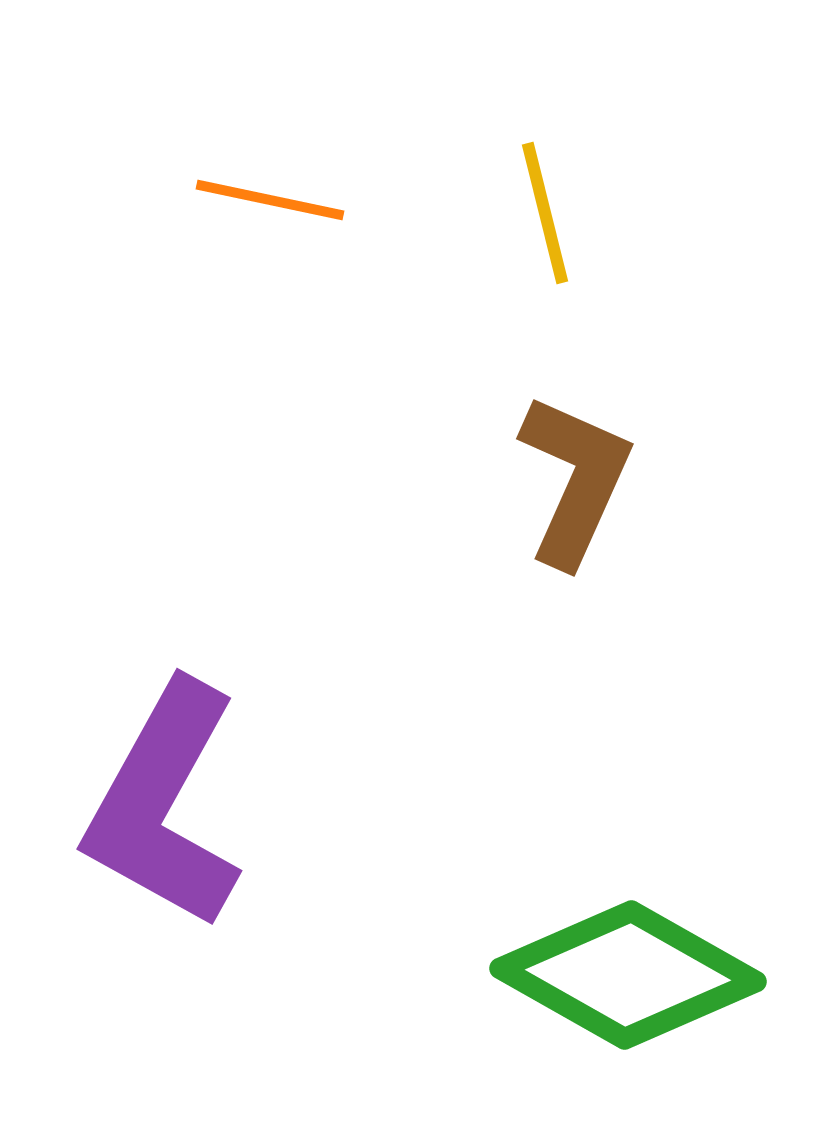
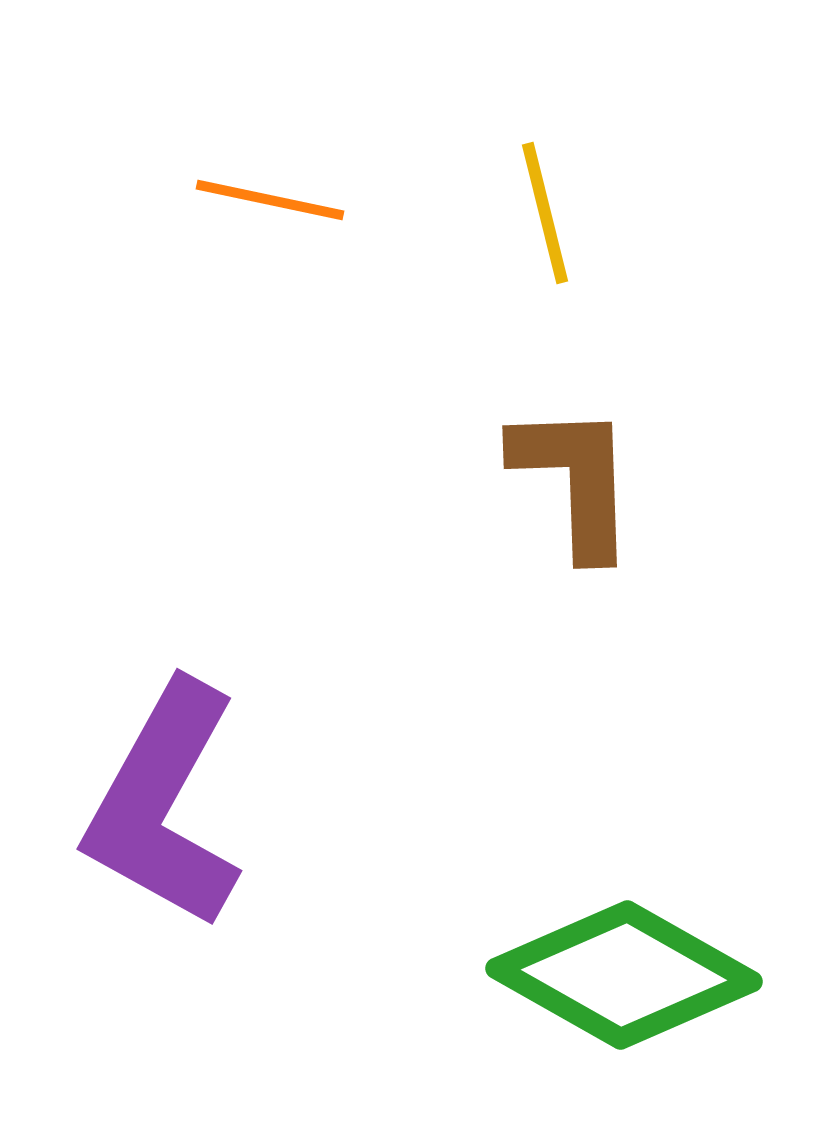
brown L-shape: rotated 26 degrees counterclockwise
green diamond: moved 4 px left
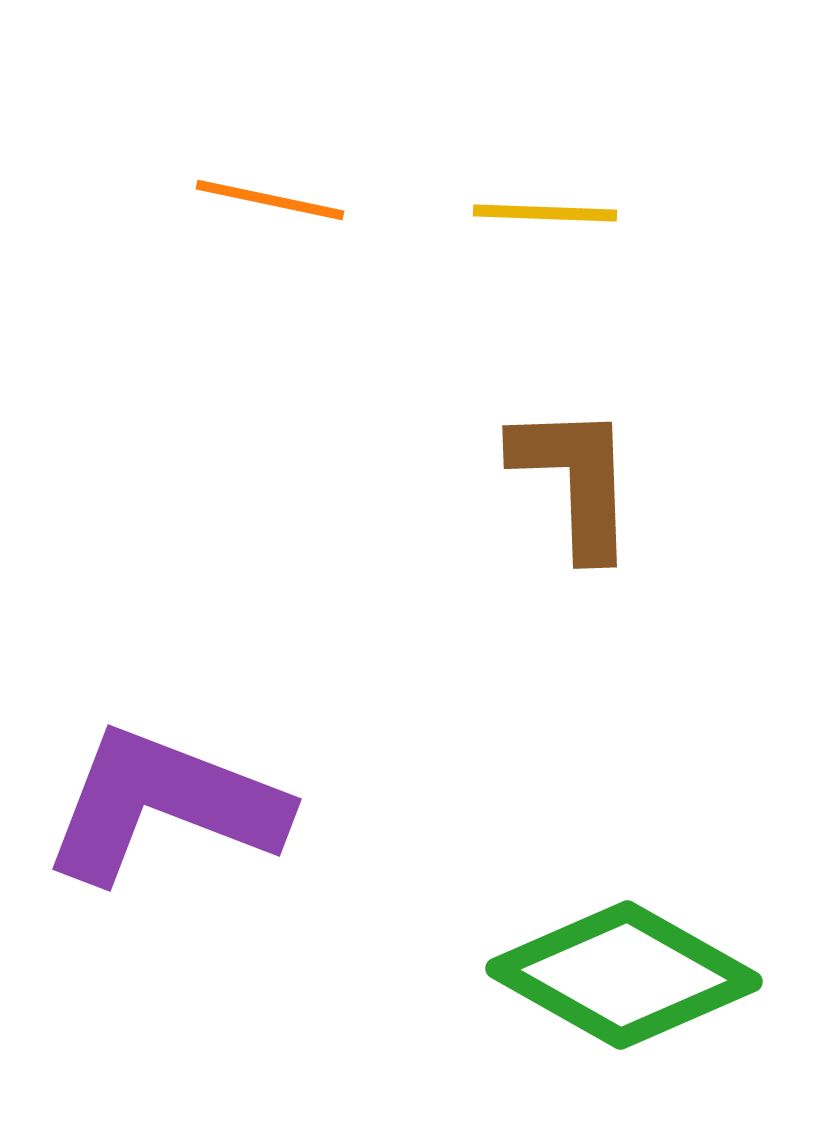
yellow line: rotated 74 degrees counterclockwise
purple L-shape: rotated 82 degrees clockwise
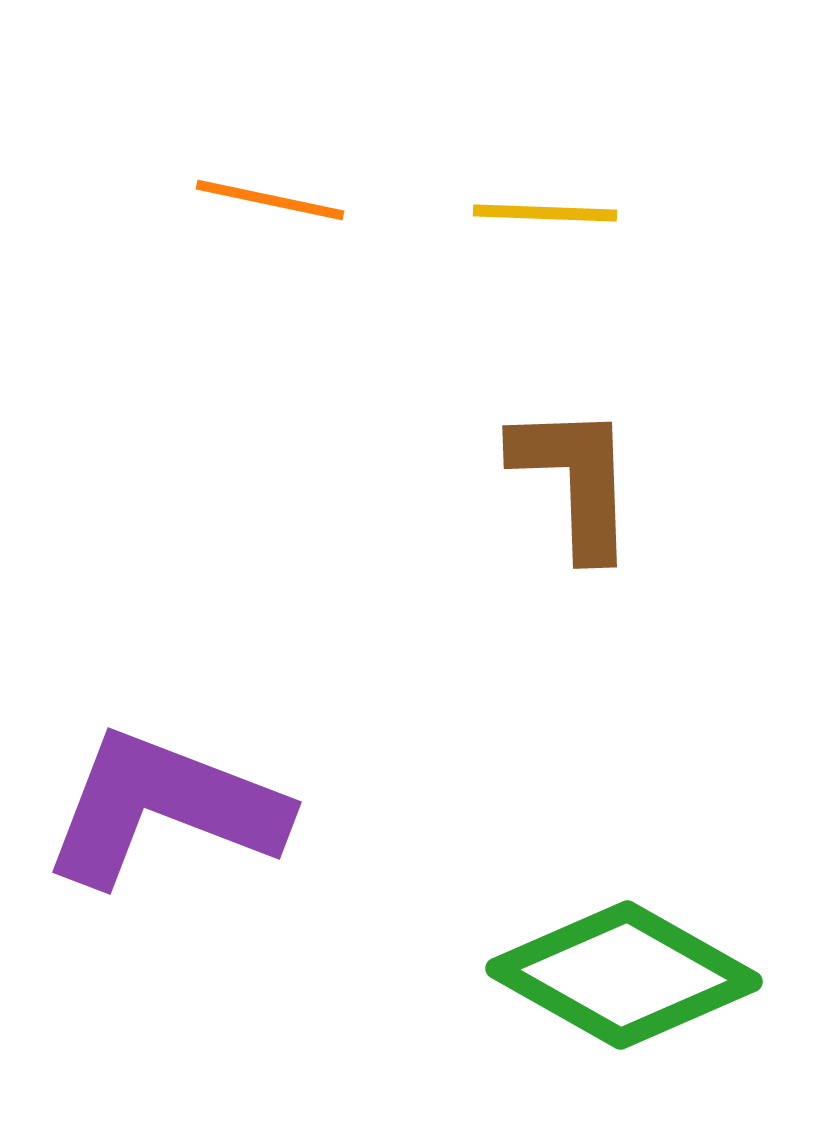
purple L-shape: moved 3 px down
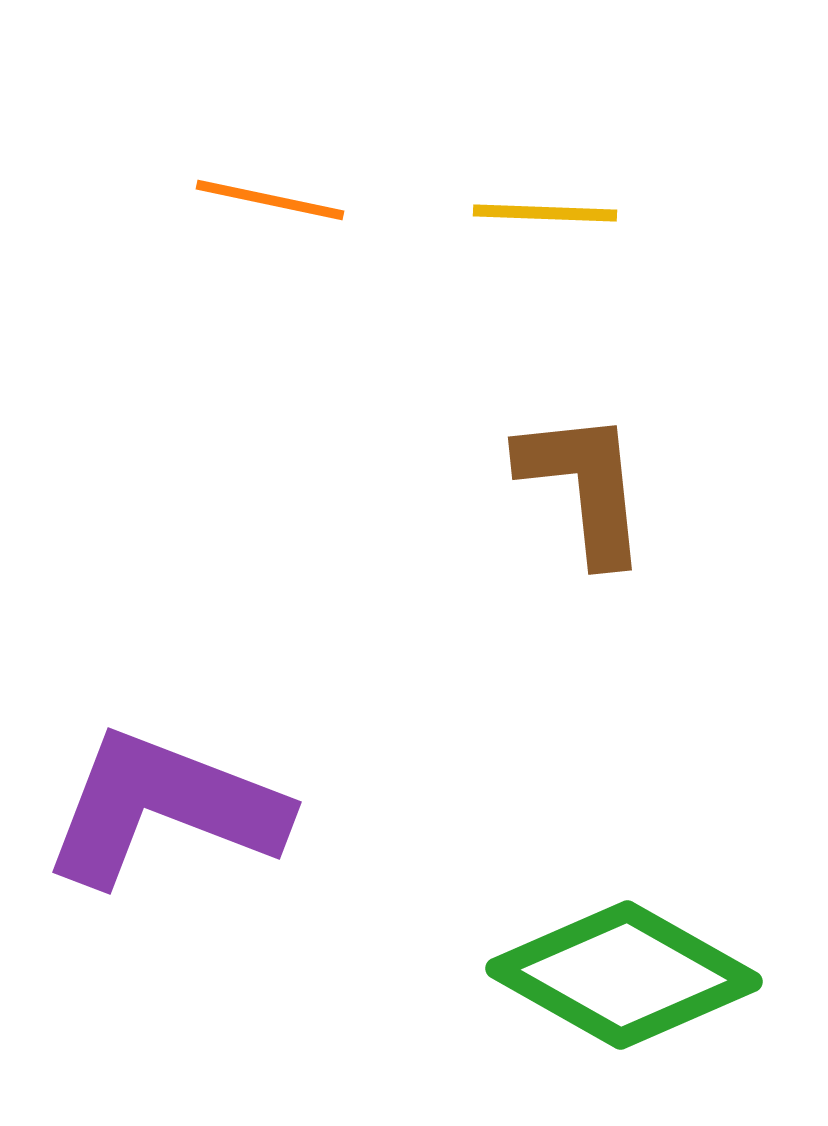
brown L-shape: moved 9 px right, 6 px down; rotated 4 degrees counterclockwise
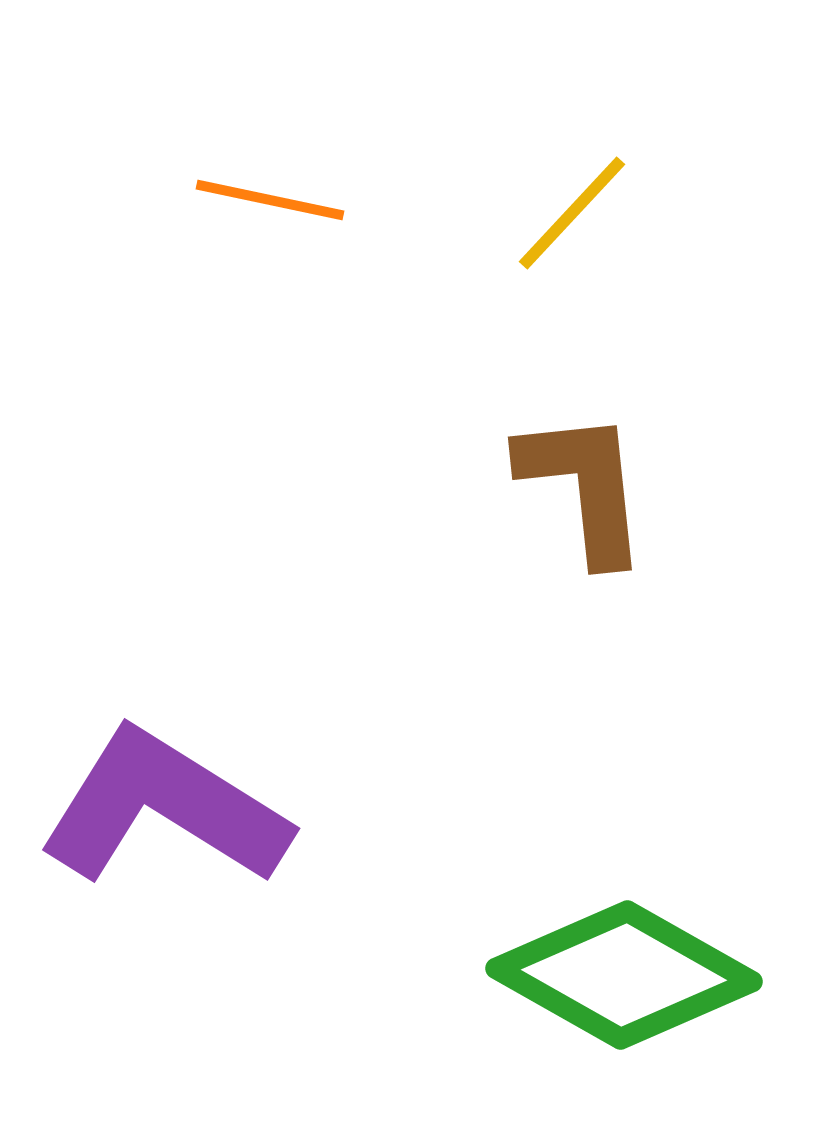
yellow line: moved 27 px right; rotated 49 degrees counterclockwise
purple L-shape: rotated 11 degrees clockwise
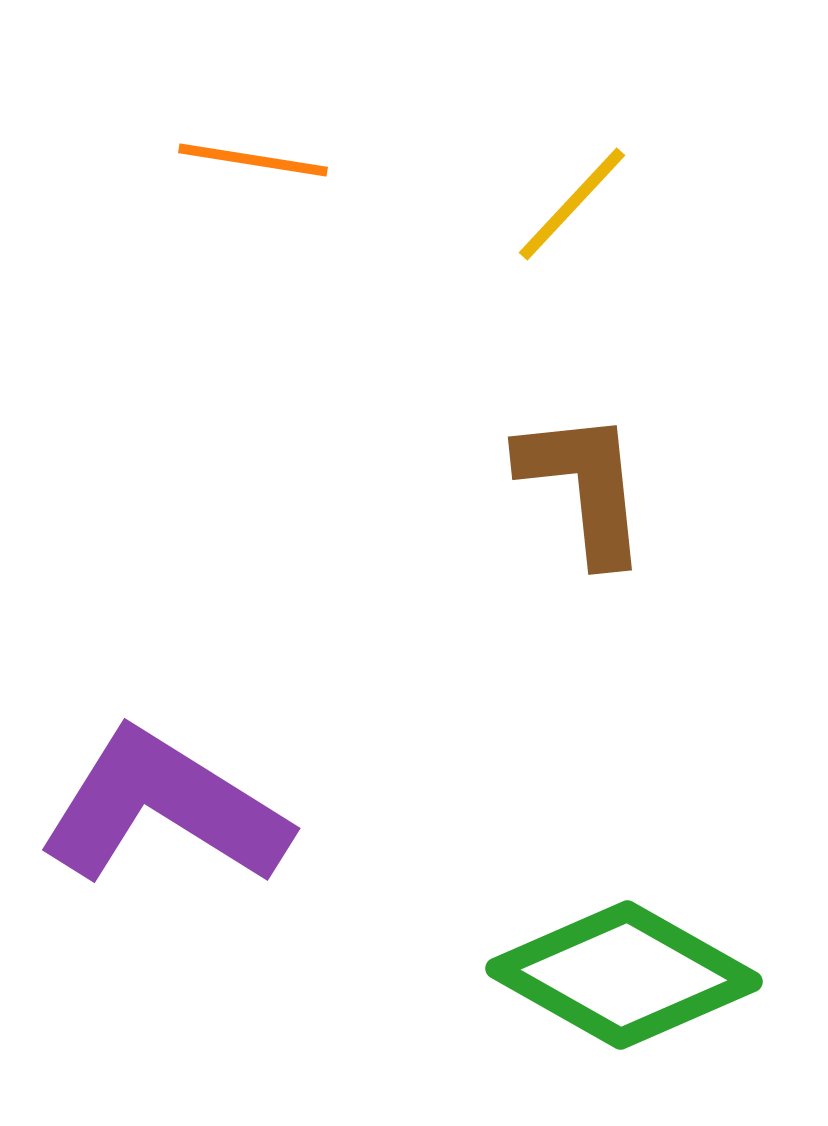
orange line: moved 17 px left, 40 px up; rotated 3 degrees counterclockwise
yellow line: moved 9 px up
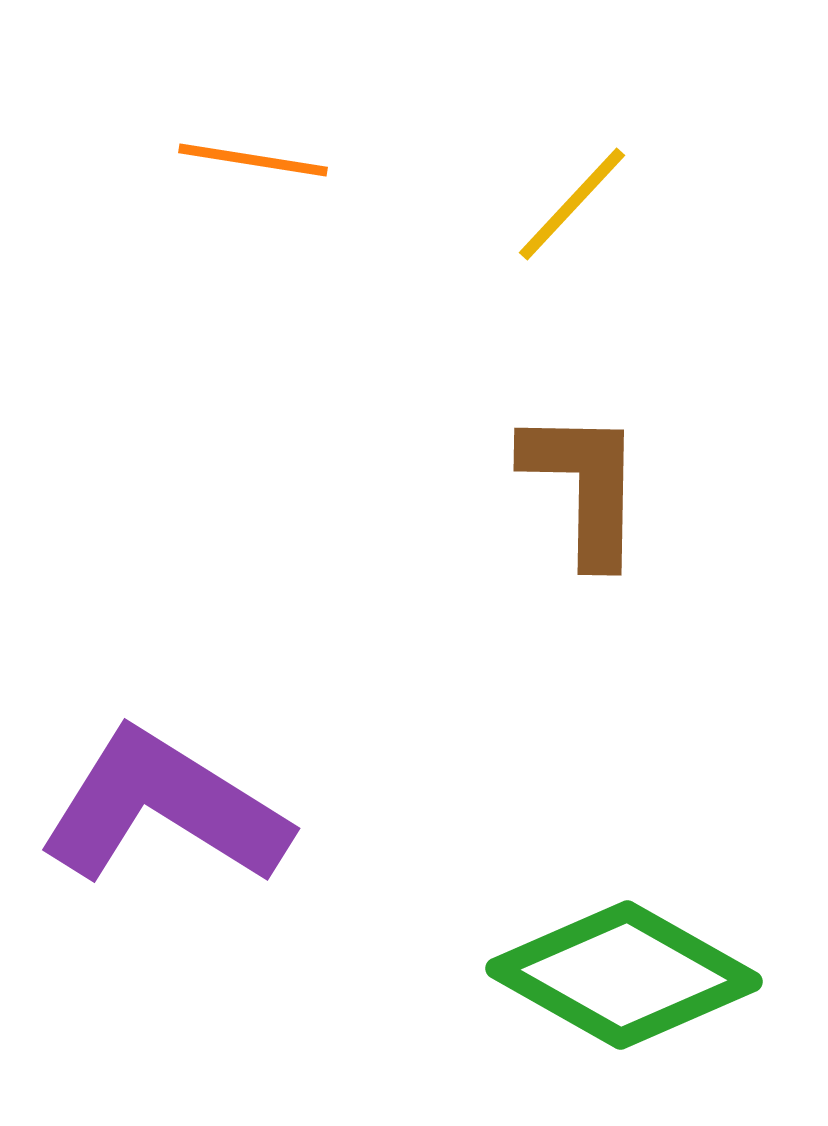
brown L-shape: rotated 7 degrees clockwise
